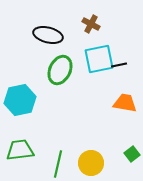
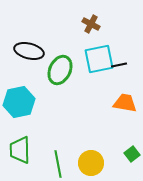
black ellipse: moved 19 px left, 16 px down
cyan hexagon: moved 1 px left, 2 px down
green trapezoid: rotated 84 degrees counterclockwise
green line: rotated 24 degrees counterclockwise
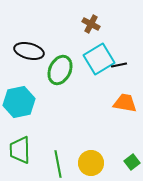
cyan square: rotated 20 degrees counterclockwise
green square: moved 8 px down
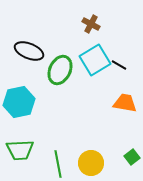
black ellipse: rotated 8 degrees clockwise
cyan square: moved 4 px left, 1 px down
black line: rotated 42 degrees clockwise
green trapezoid: rotated 92 degrees counterclockwise
green square: moved 5 px up
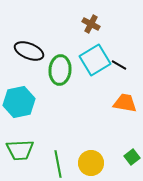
green ellipse: rotated 20 degrees counterclockwise
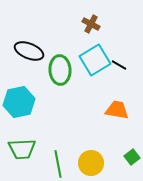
green ellipse: rotated 8 degrees counterclockwise
orange trapezoid: moved 8 px left, 7 px down
green trapezoid: moved 2 px right, 1 px up
